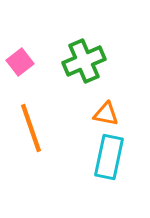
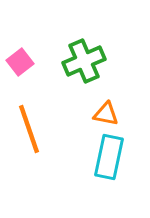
orange line: moved 2 px left, 1 px down
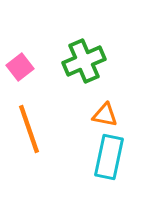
pink square: moved 5 px down
orange triangle: moved 1 px left, 1 px down
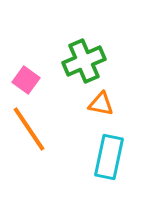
pink square: moved 6 px right, 13 px down; rotated 16 degrees counterclockwise
orange triangle: moved 4 px left, 11 px up
orange line: rotated 15 degrees counterclockwise
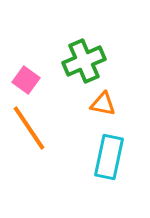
orange triangle: moved 2 px right
orange line: moved 1 px up
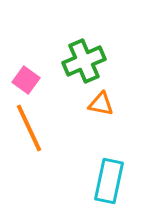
orange triangle: moved 2 px left
orange line: rotated 9 degrees clockwise
cyan rectangle: moved 24 px down
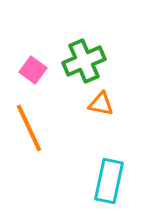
pink square: moved 7 px right, 10 px up
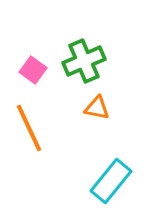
orange triangle: moved 4 px left, 4 px down
cyan rectangle: moved 2 px right; rotated 27 degrees clockwise
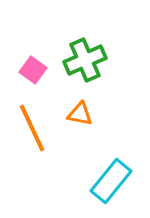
green cross: moved 1 px right, 1 px up
orange triangle: moved 17 px left, 6 px down
orange line: moved 3 px right
